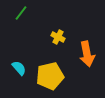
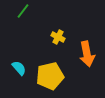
green line: moved 2 px right, 2 px up
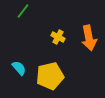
orange arrow: moved 2 px right, 16 px up
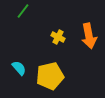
orange arrow: moved 2 px up
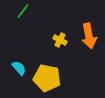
yellow cross: moved 2 px right, 3 px down
yellow pentagon: moved 3 px left, 2 px down; rotated 24 degrees clockwise
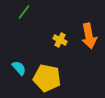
green line: moved 1 px right, 1 px down
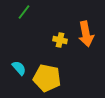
orange arrow: moved 3 px left, 2 px up
yellow cross: rotated 16 degrees counterclockwise
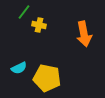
orange arrow: moved 2 px left
yellow cross: moved 21 px left, 15 px up
cyan semicircle: rotated 105 degrees clockwise
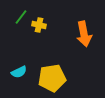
green line: moved 3 px left, 5 px down
cyan semicircle: moved 4 px down
yellow pentagon: moved 5 px right; rotated 20 degrees counterclockwise
